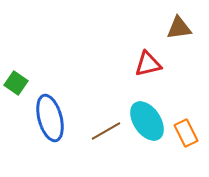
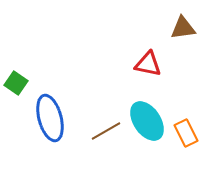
brown triangle: moved 4 px right
red triangle: rotated 24 degrees clockwise
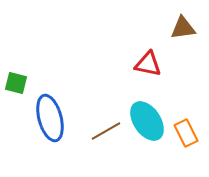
green square: rotated 20 degrees counterclockwise
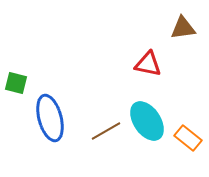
orange rectangle: moved 2 px right, 5 px down; rotated 24 degrees counterclockwise
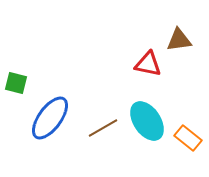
brown triangle: moved 4 px left, 12 px down
blue ellipse: rotated 51 degrees clockwise
brown line: moved 3 px left, 3 px up
